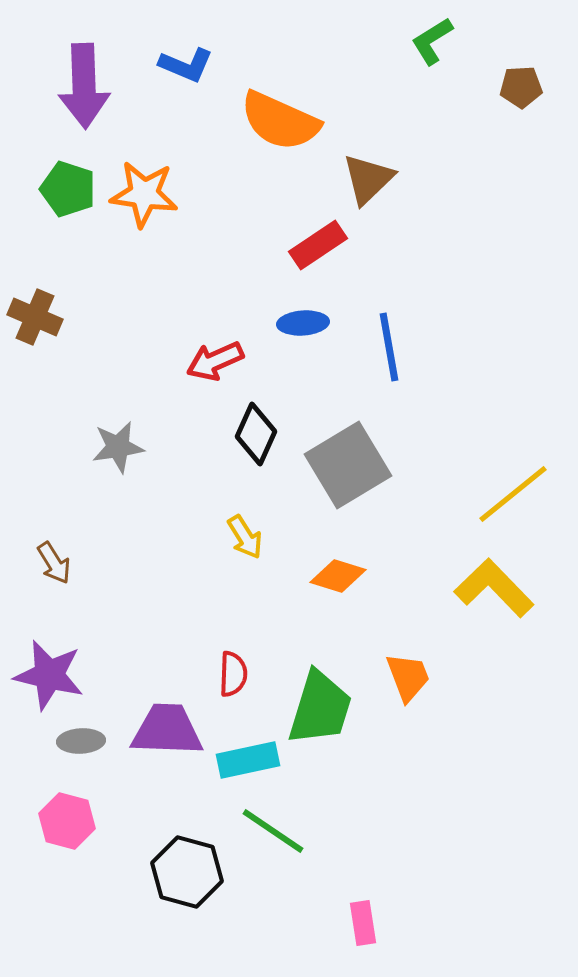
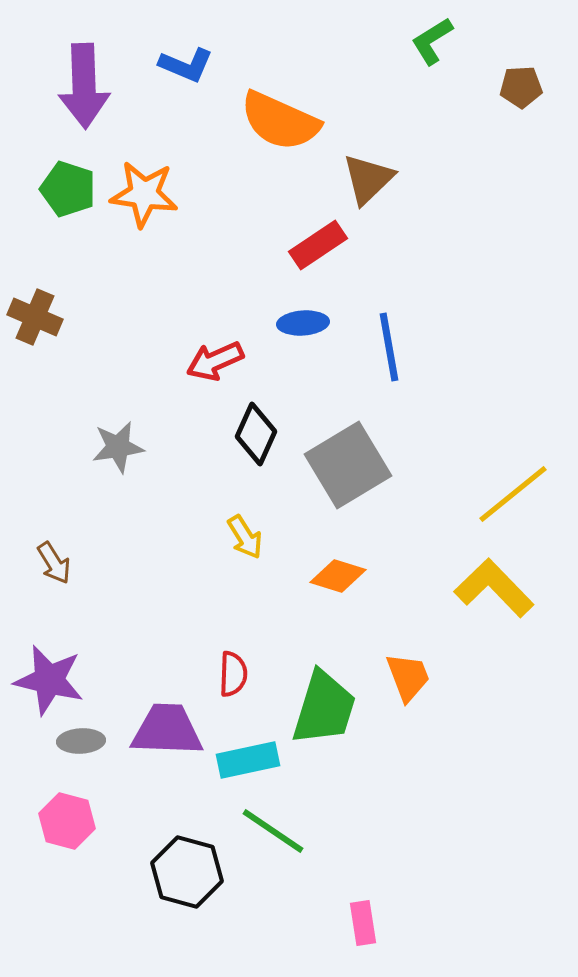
purple star: moved 5 px down
green trapezoid: moved 4 px right
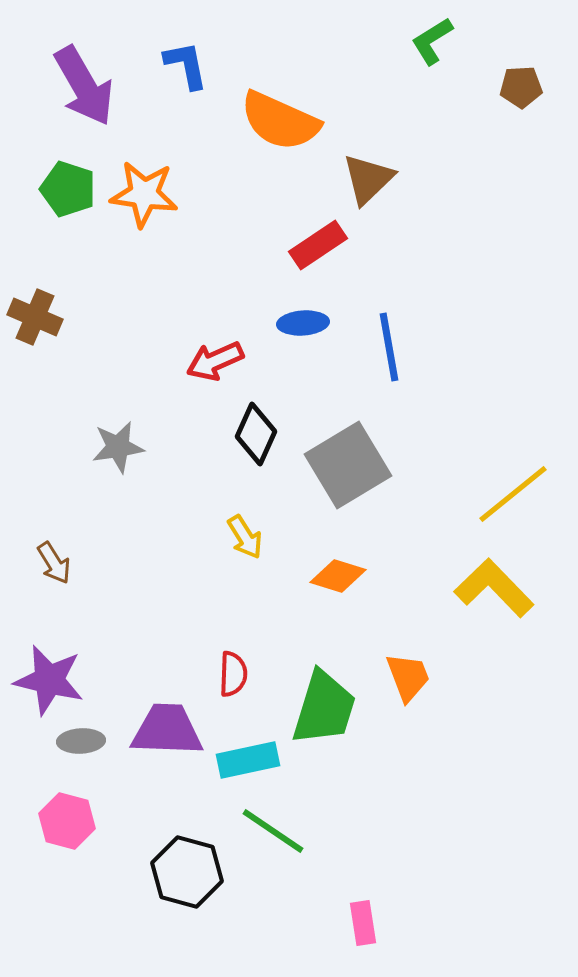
blue L-shape: rotated 124 degrees counterclockwise
purple arrow: rotated 28 degrees counterclockwise
